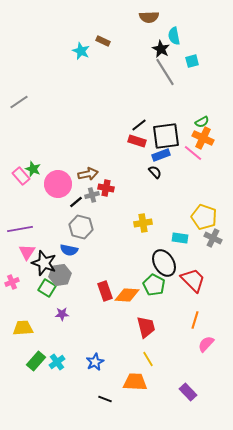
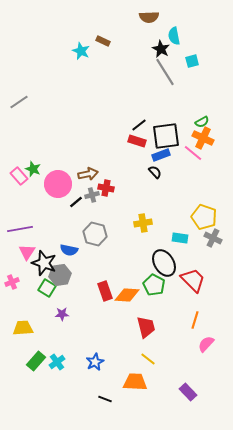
pink rectangle at (21, 176): moved 2 px left
gray hexagon at (81, 227): moved 14 px right, 7 px down
yellow line at (148, 359): rotated 21 degrees counterclockwise
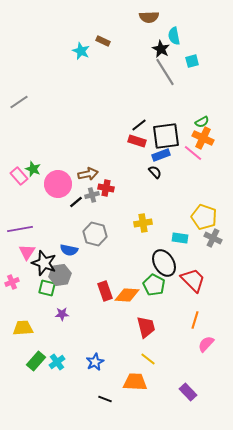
green square at (47, 288): rotated 18 degrees counterclockwise
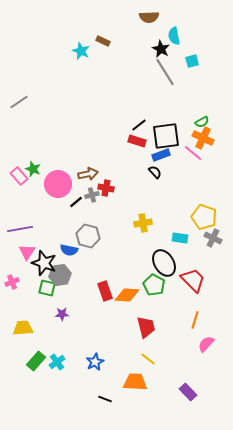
gray hexagon at (95, 234): moved 7 px left, 2 px down
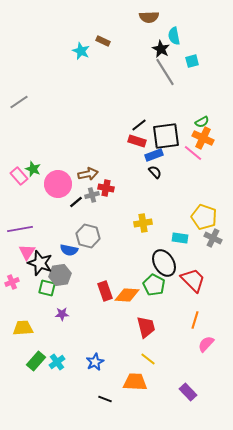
blue rectangle at (161, 155): moved 7 px left
black star at (44, 263): moved 4 px left
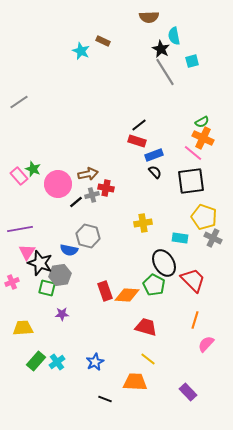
black square at (166, 136): moved 25 px right, 45 px down
red trapezoid at (146, 327): rotated 60 degrees counterclockwise
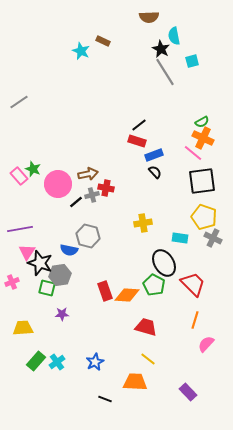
black square at (191, 181): moved 11 px right
red trapezoid at (193, 280): moved 4 px down
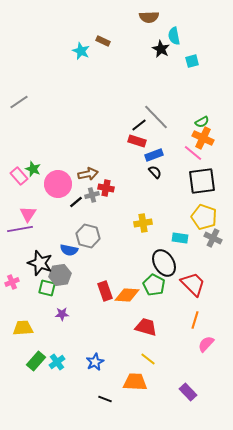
gray line at (165, 72): moved 9 px left, 45 px down; rotated 12 degrees counterclockwise
pink triangle at (27, 252): moved 1 px right, 38 px up
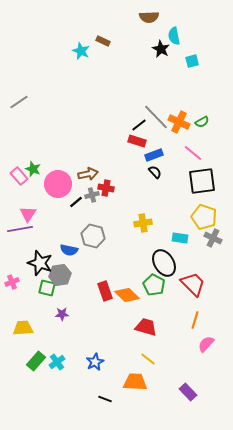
orange cross at (203, 138): moved 24 px left, 16 px up
gray hexagon at (88, 236): moved 5 px right
orange diamond at (127, 295): rotated 40 degrees clockwise
